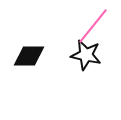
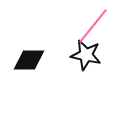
black diamond: moved 4 px down
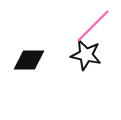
pink line: rotated 6 degrees clockwise
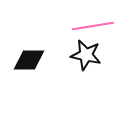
pink line: rotated 36 degrees clockwise
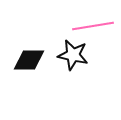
black star: moved 13 px left
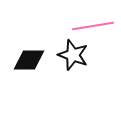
black star: rotated 8 degrees clockwise
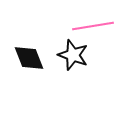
black diamond: moved 2 px up; rotated 68 degrees clockwise
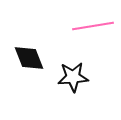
black star: moved 22 px down; rotated 24 degrees counterclockwise
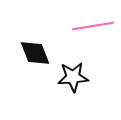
black diamond: moved 6 px right, 5 px up
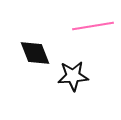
black star: moved 1 px up
